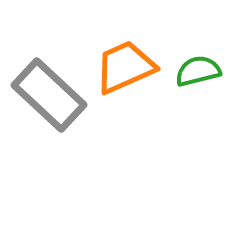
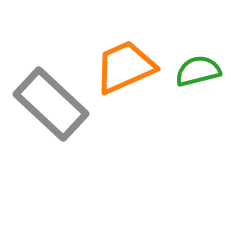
gray rectangle: moved 2 px right, 9 px down
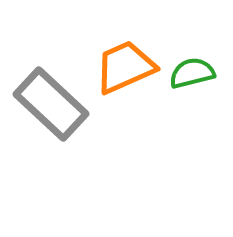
green semicircle: moved 6 px left, 2 px down
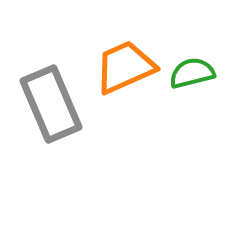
gray rectangle: rotated 24 degrees clockwise
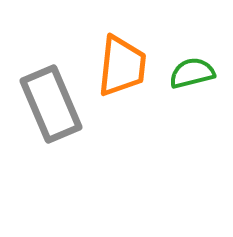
orange trapezoid: moved 3 px left, 1 px up; rotated 120 degrees clockwise
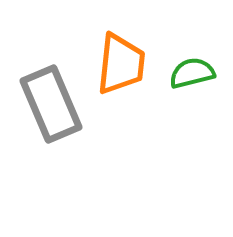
orange trapezoid: moved 1 px left, 2 px up
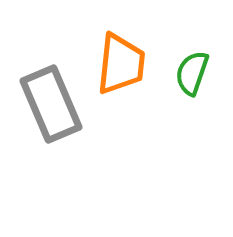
green semicircle: rotated 57 degrees counterclockwise
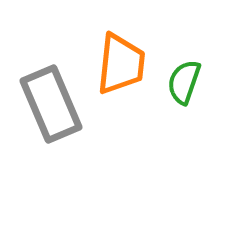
green semicircle: moved 8 px left, 9 px down
